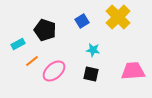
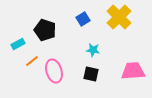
yellow cross: moved 1 px right
blue square: moved 1 px right, 2 px up
pink ellipse: rotated 65 degrees counterclockwise
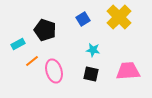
pink trapezoid: moved 5 px left
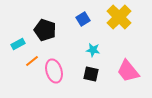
pink trapezoid: rotated 125 degrees counterclockwise
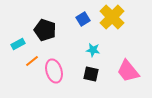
yellow cross: moved 7 px left
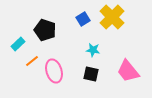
cyan rectangle: rotated 16 degrees counterclockwise
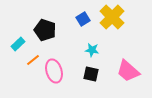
cyan star: moved 1 px left
orange line: moved 1 px right, 1 px up
pink trapezoid: rotated 10 degrees counterclockwise
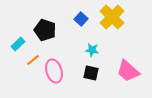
blue square: moved 2 px left; rotated 16 degrees counterclockwise
black square: moved 1 px up
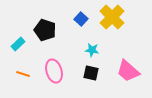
orange line: moved 10 px left, 14 px down; rotated 56 degrees clockwise
